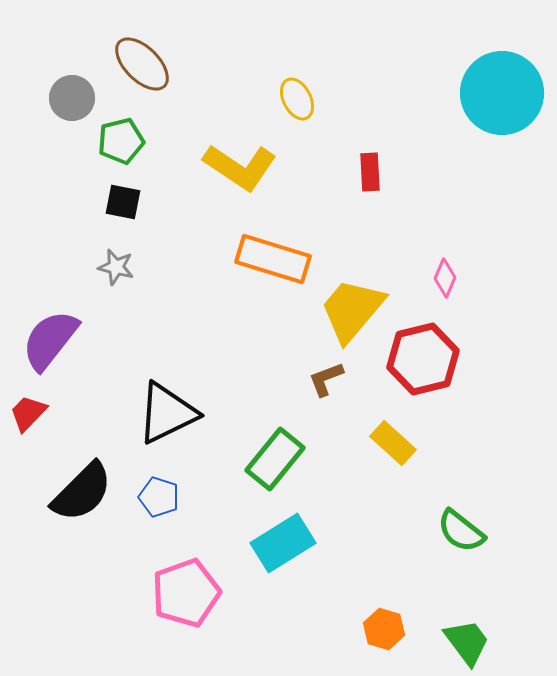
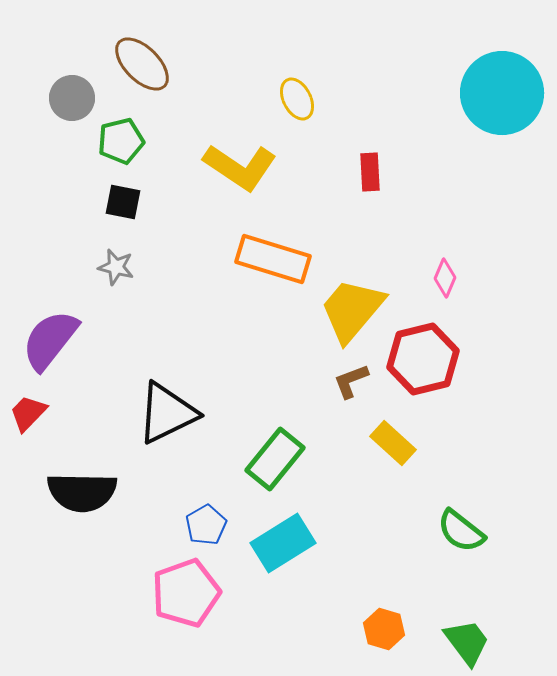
brown L-shape: moved 25 px right, 2 px down
black semicircle: rotated 46 degrees clockwise
blue pentagon: moved 47 px right, 28 px down; rotated 24 degrees clockwise
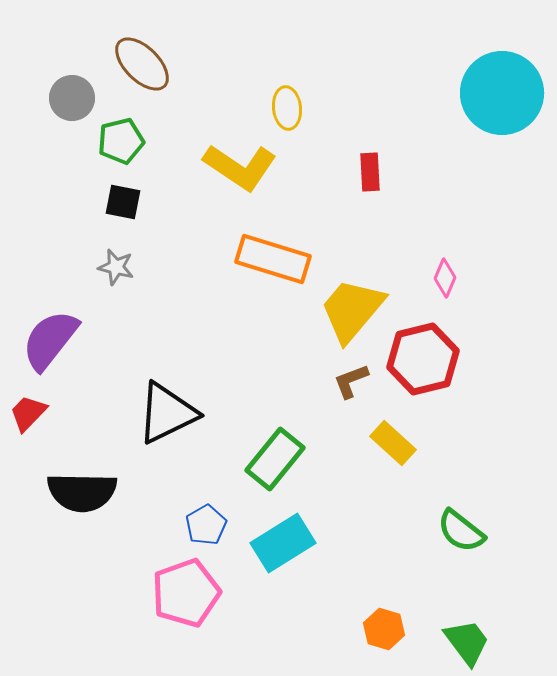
yellow ellipse: moved 10 px left, 9 px down; rotated 21 degrees clockwise
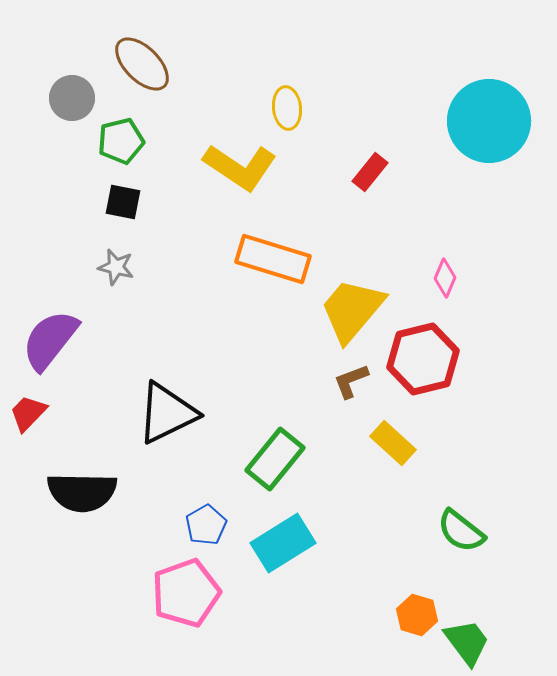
cyan circle: moved 13 px left, 28 px down
red rectangle: rotated 42 degrees clockwise
orange hexagon: moved 33 px right, 14 px up
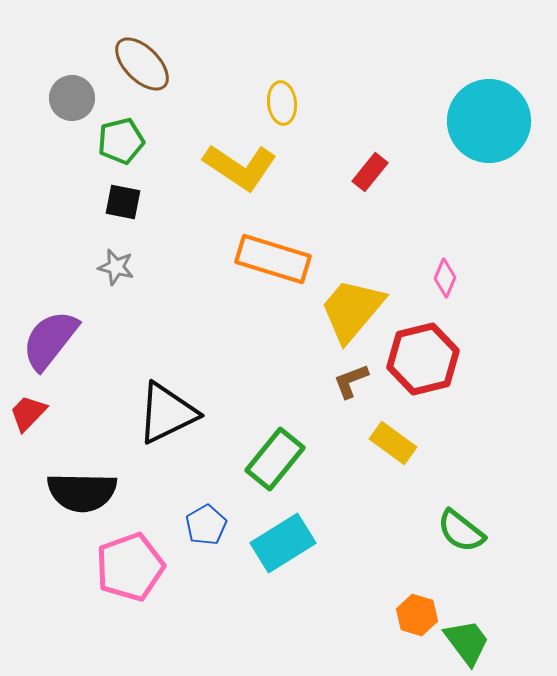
yellow ellipse: moved 5 px left, 5 px up
yellow rectangle: rotated 6 degrees counterclockwise
pink pentagon: moved 56 px left, 26 px up
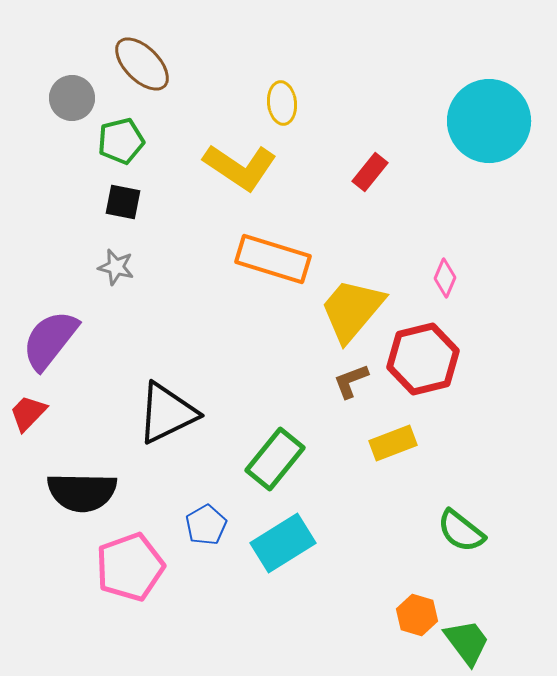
yellow rectangle: rotated 57 degrees counterclockwise
